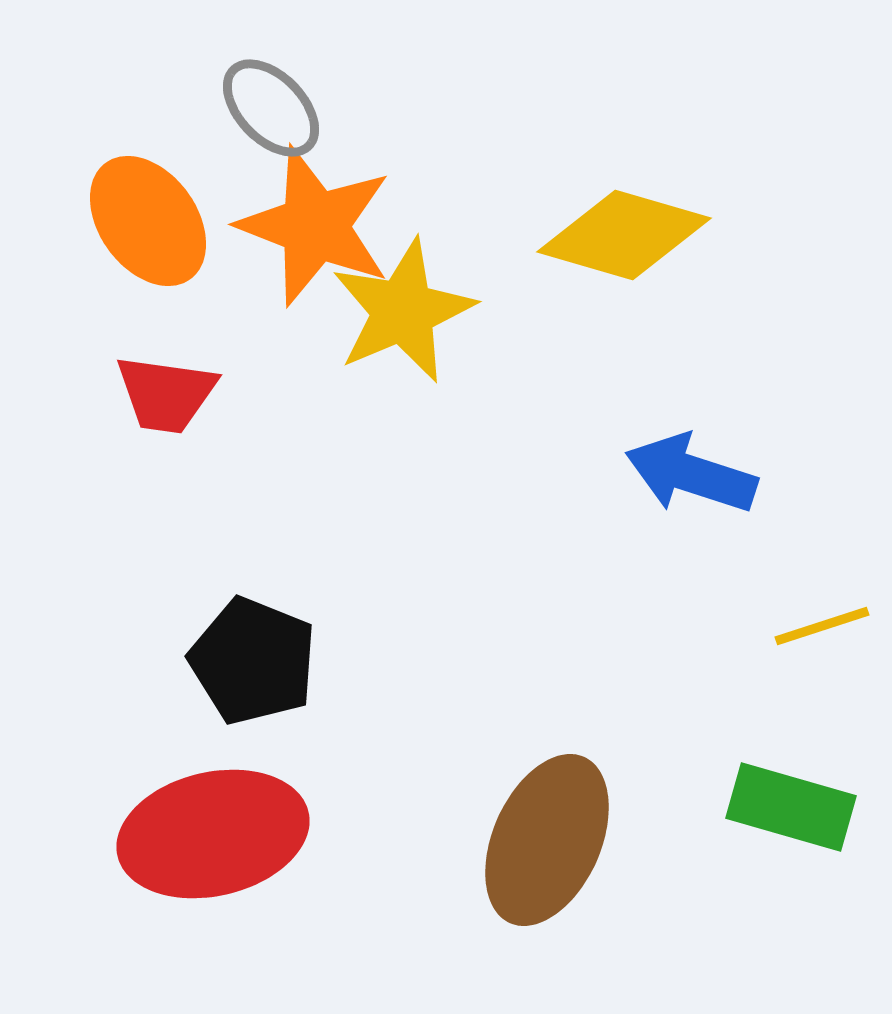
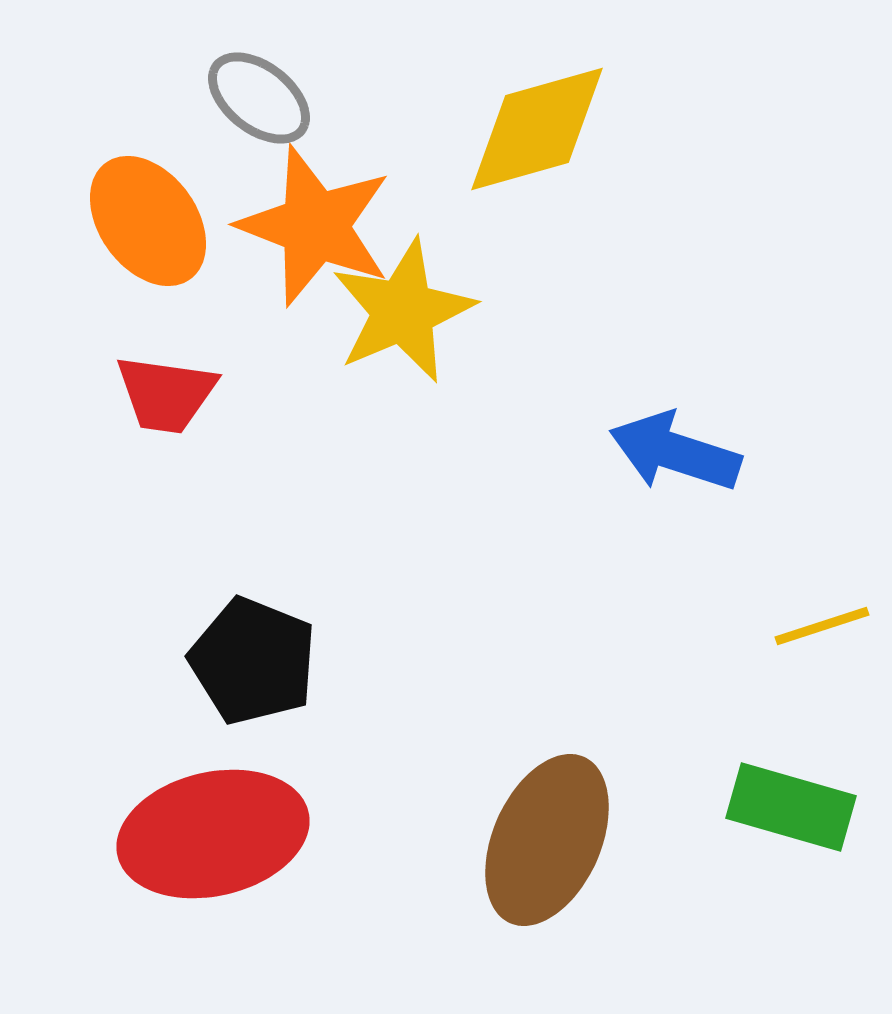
gray ellipse: moved 12 px left, 10 px up; rotated 8 degrees counterclockwise
yellow diamond: moved 87 px left, 106 px up; rotated 32 degrees counterclockwise
blue arrow: moved 16 px left, 22 px up
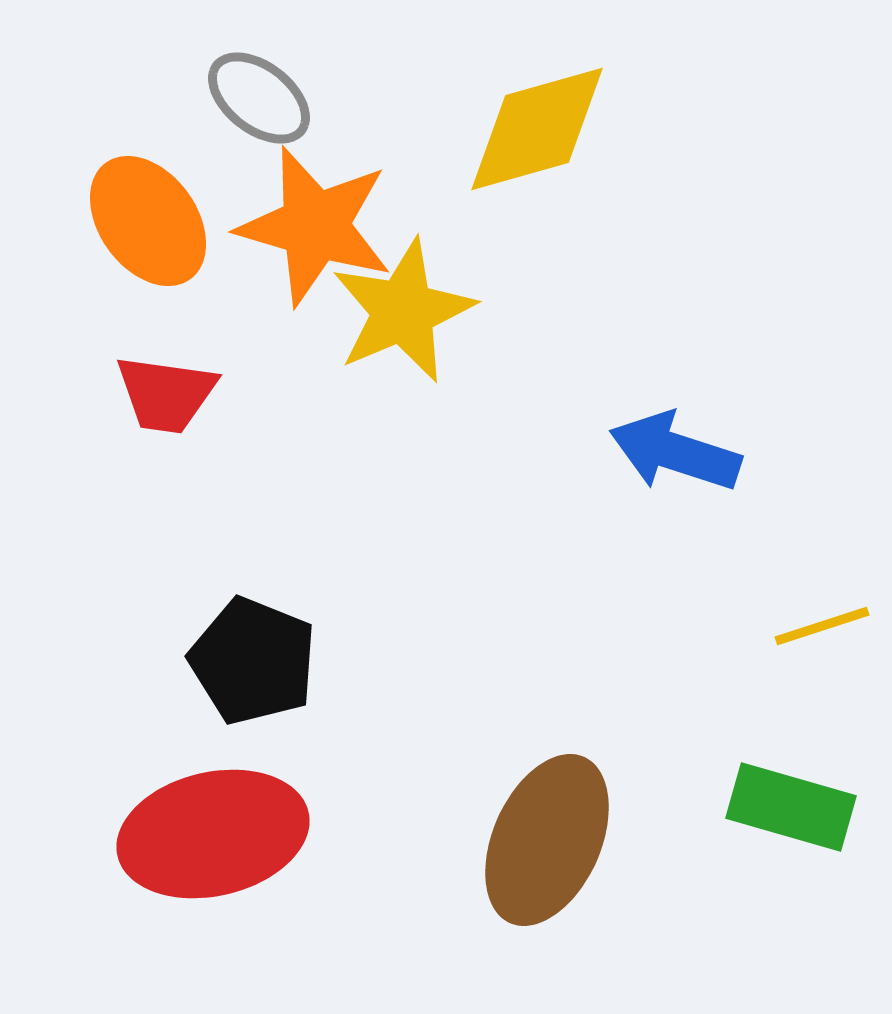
orange star: rotated 5 degrees counterclockwise
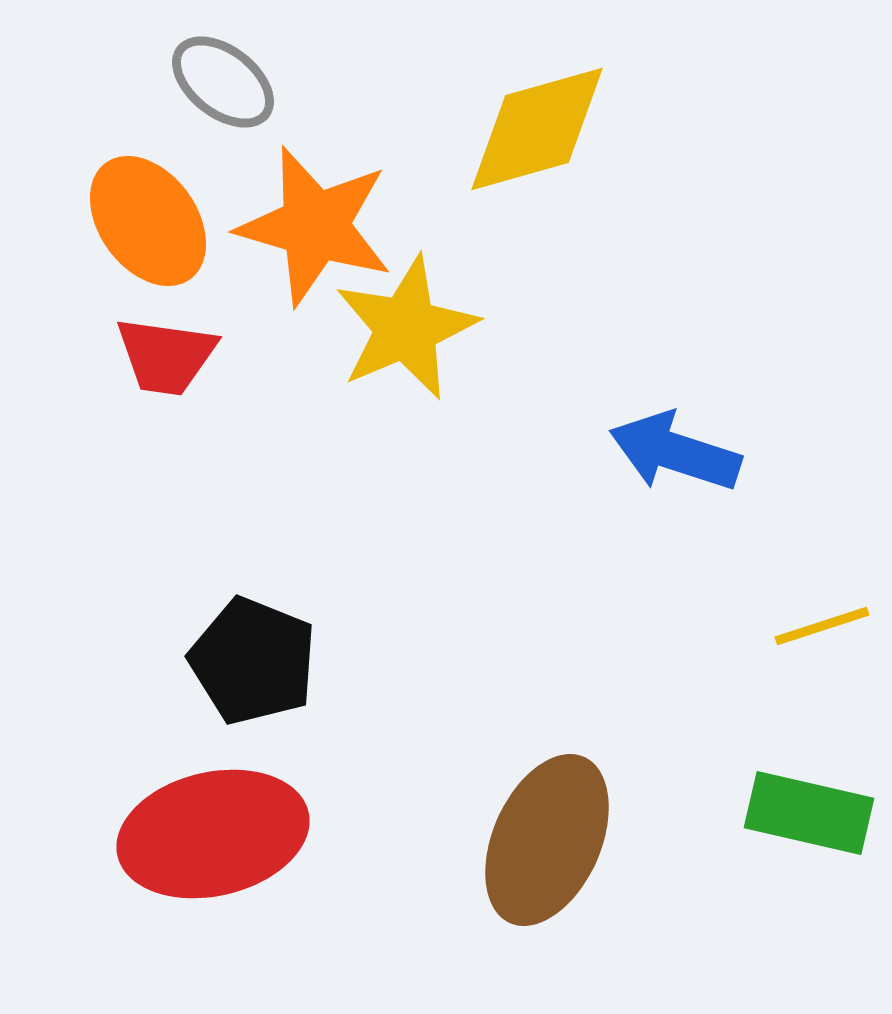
gray ellipse: moved 36 px left, 16 px up
yellow star: moved 3 px right, 17 px down
red trapezoid: moved 38 px up
green rectangle: moved 18 px right, 6 px down; rotated 3 degrees counterclockwise
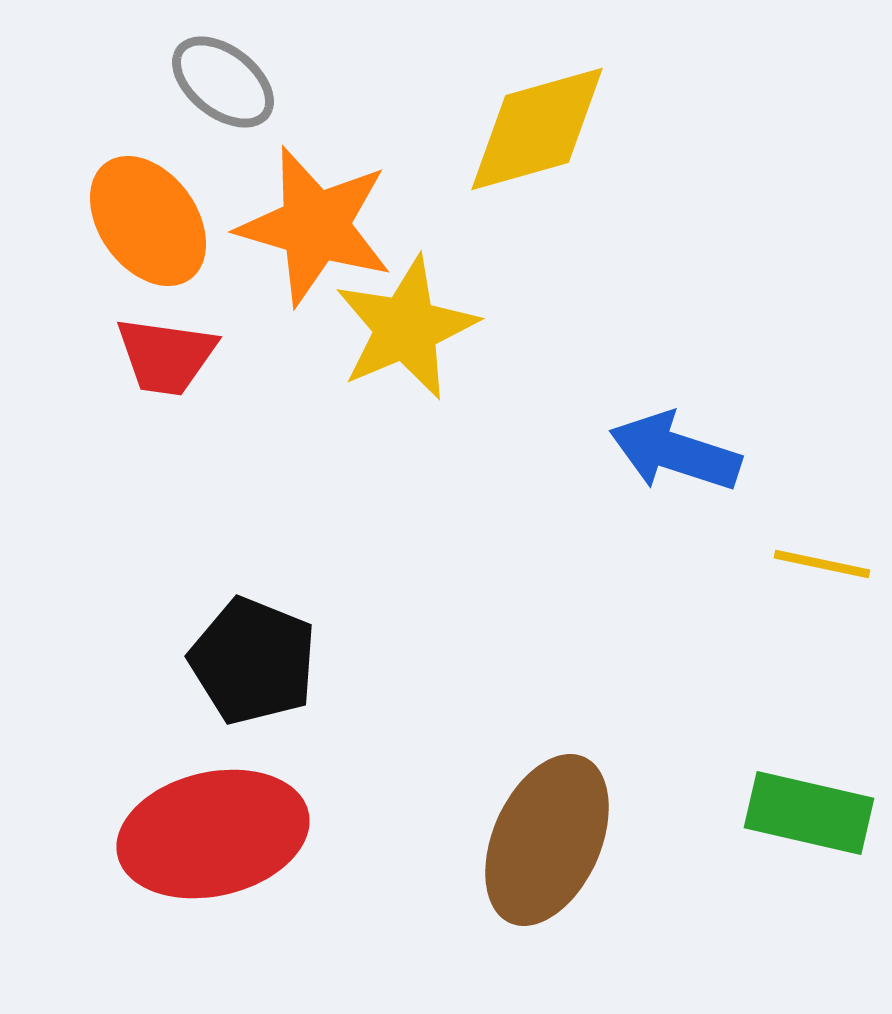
yellow line: moved 62 px up; rotated 30 degrees clockwise
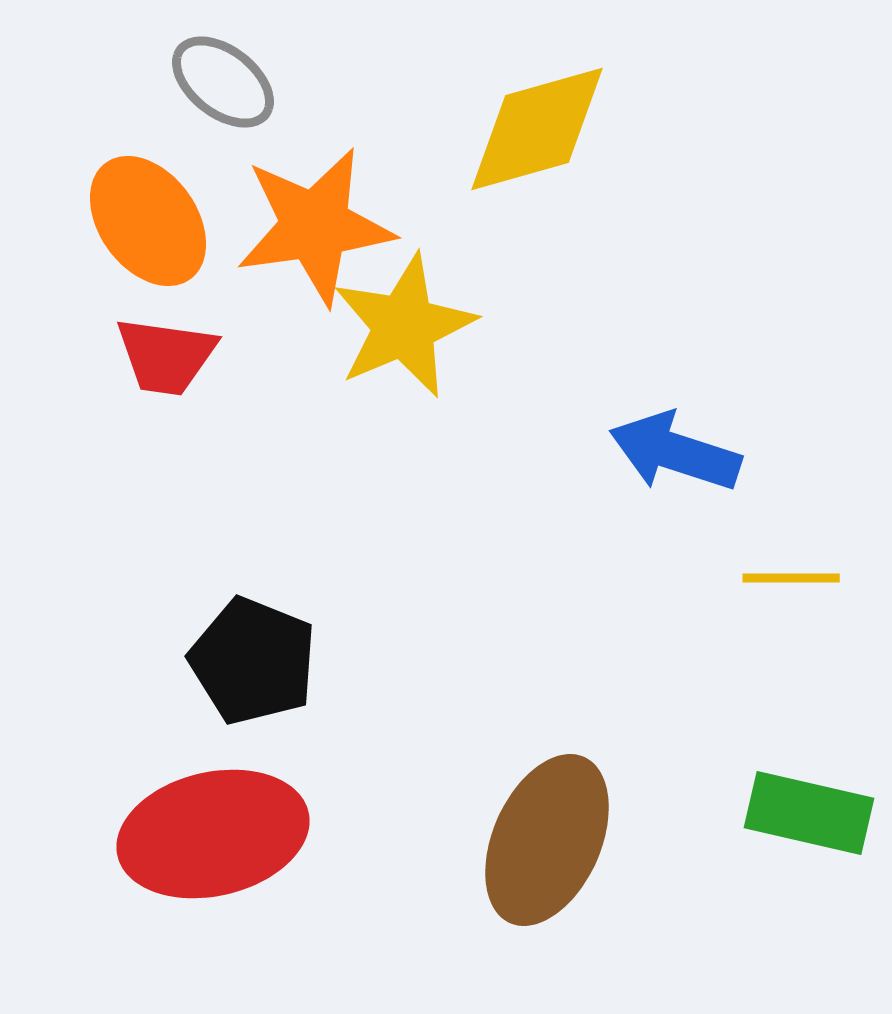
orange star: rotated 24 degrees counterclockwise
yellow star: moved 2 px left, 2 px up
yellow line: moved 31 px left, 14 px down; rotated 12 degrees counterclockwise
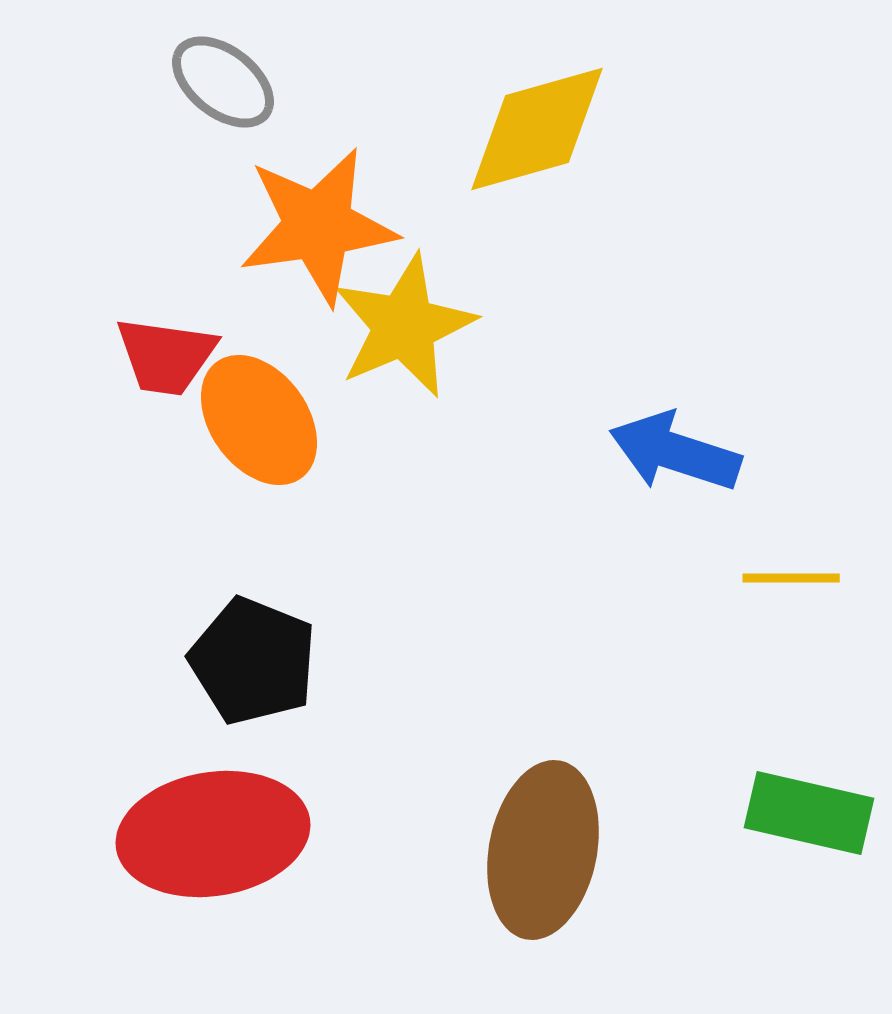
orange ellipse: moved 111 px right, 199 px down
orange star: moved 3 px right
red ellipse: rotated 4 degrees clockwise
brown ellipse: moved 4 px left, 10 px down; rotated 13 degrees counterclockwise
